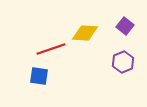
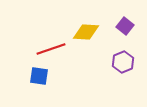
yellow diamond: moved 1 px right, 1 px up
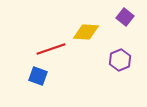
purple square: moved 9 px up
purple hexagon: moved 3 px left, 2 px up
blue square: moved 1 px left; rotated 12 degrees clockwise
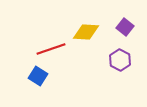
purple square: moved 10 px down
purple hexagon: rotated 10 degrees counterclockwise
blue square: rotated 12 degrees clockwise
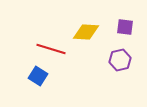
purple square: rotated 30 degrees counterclockwise
red line: rotated 36 degrees clockwise
purple hexagon: rotated 20 degrees clockwise
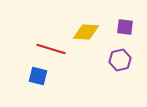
blue square: rotated 18 degrees counterclockwise
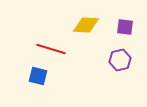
yellow diamond: moved 7 px up
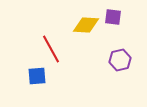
purple square: moved 12 px left, 10 px up
red line: rotated 44 degrees clockwise
blue square: moved 1 px left; rotated 18 degrees counterclockwise
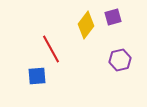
purple square: rotated 24 degrees counterclockwise
yellow diamond: rotated 56 degrees counterclockwise
